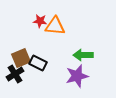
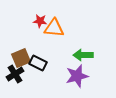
orange triangle: moved 1 px left, 2 px down
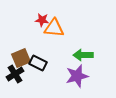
red star: moved 2 px right, 1 px up
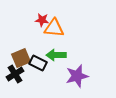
green arrow: moved 27 px left
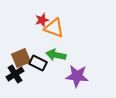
red star: rotated 24 degrees counterclockwise
orange triangle: rotated 15 degrees clockwise
green arrow: rotated 12 degrees clockwise
purple star: rotated 20 degrees clockwise
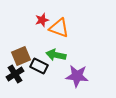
orange triangle: moved 5 px right
brown square: moved 2 px up
black rectangle: moved 1 px right, 3 px down
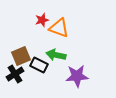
black rectangle: moved 1 px up
purple star: rotated 10 degrees counterclockwise
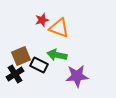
green arrow: moved 1 px right
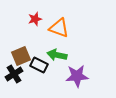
red star: moved 7 px left, 1 px up
black cross: moved 1 px left
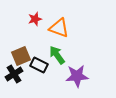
green arrow: rotated 42 degrees clockwise
